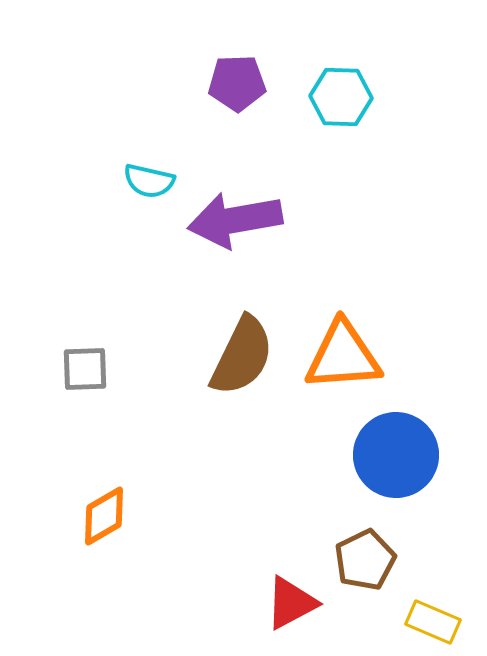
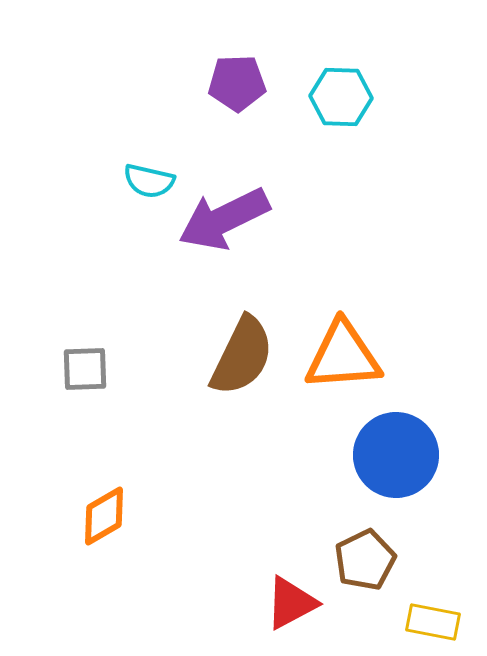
purple arrow: moved 11 px left, 1 px up; rotated 16 degrees counterclockwise
yellow rectangle: rotated 12 degrees counterclockwise
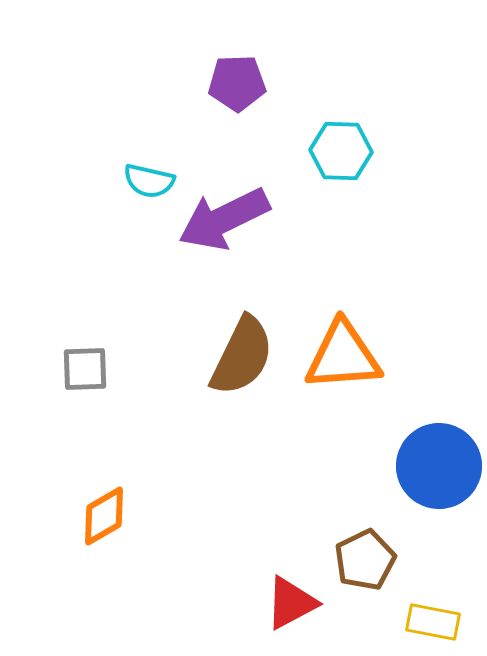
cyan hexagon: moved 54 px down
blue circle: moved 43 px right, 11 px down
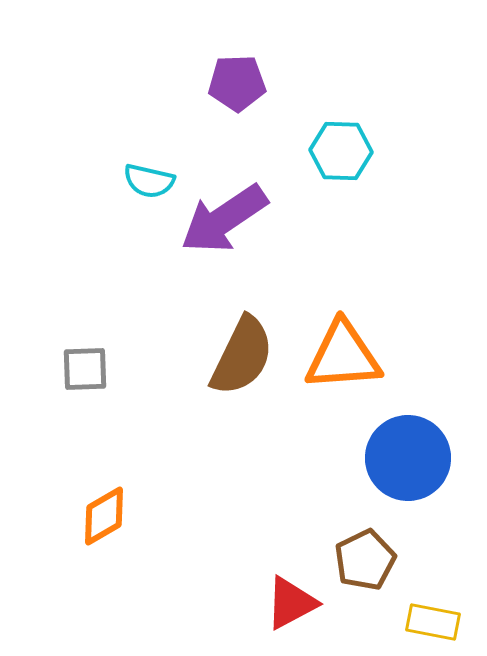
purple arrow: rotated 8 degrees counterclockwise
blue circle: moved 31 px left, 8 px up
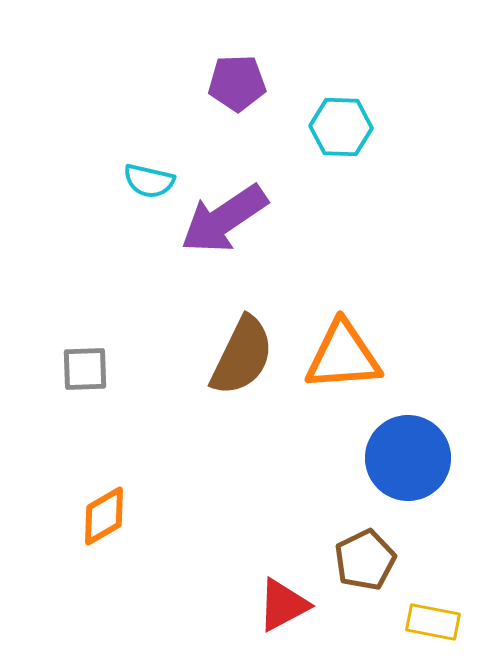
cyan hexagon: moved 24 px up
red triangle: moved 8 px left, 2 px down
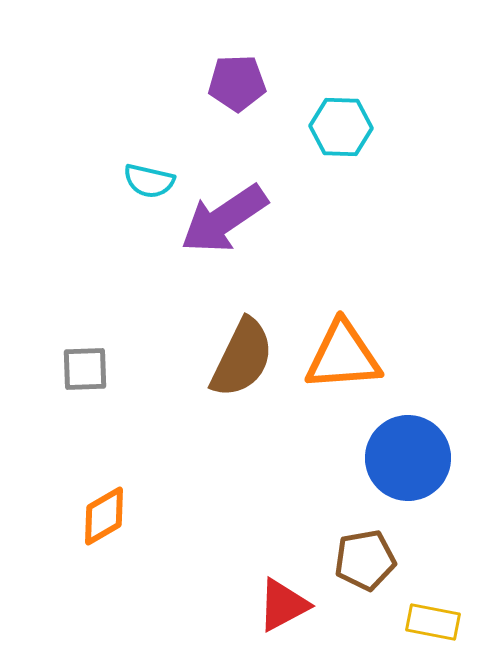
brown semicircle: moved 2 px down
brown pentagon: rotated 16 degrees clockwise
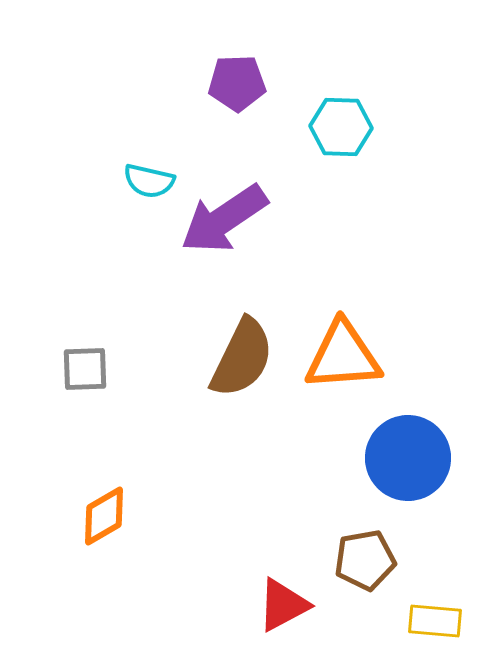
yellow rectangle: moved 2 px right, 1 px up; rotated 6 degrees counterclockwise
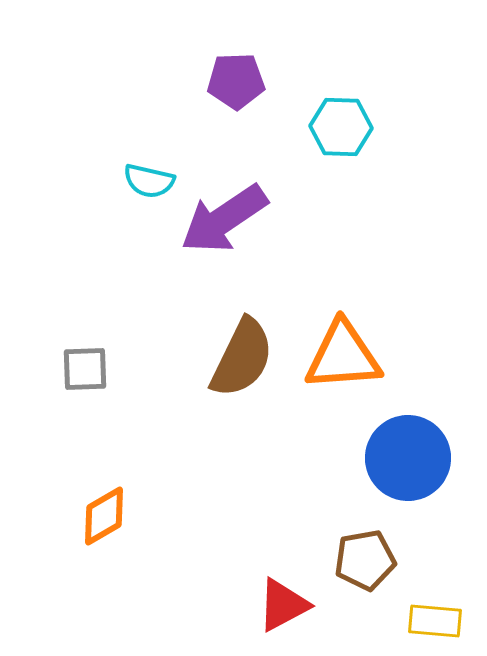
purple pentagon: moved 1 px left, 2 px up
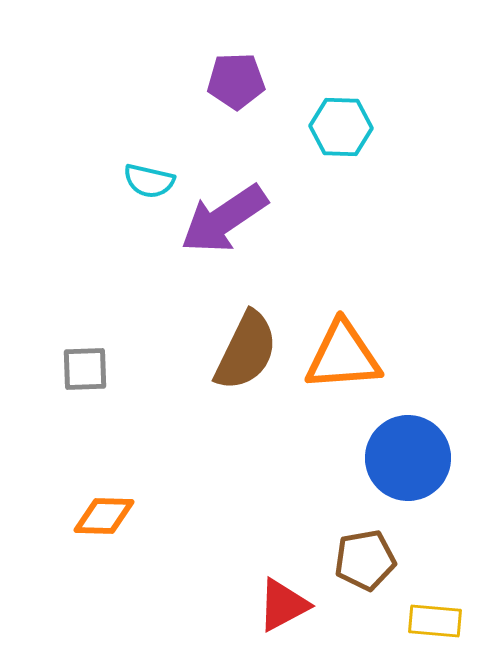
brown semicircle: moved 4 px right, 7 px up
orange diamond: rotated 32 degrees clockwise
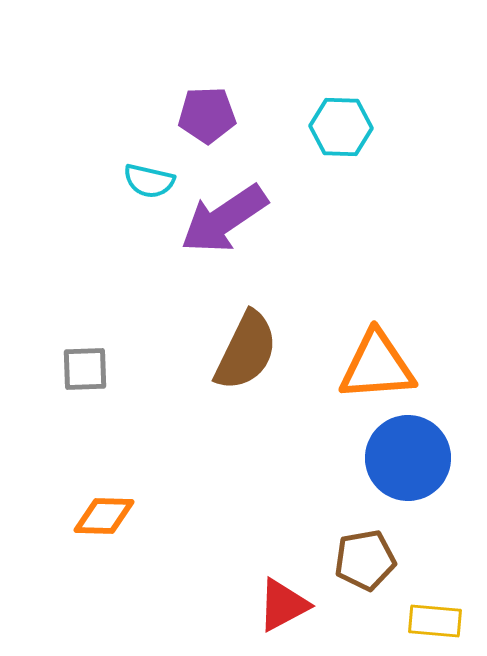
purple pentagon: moved 29 px left, 34 px down
orange triangle: moved 34 px right, 10 px down
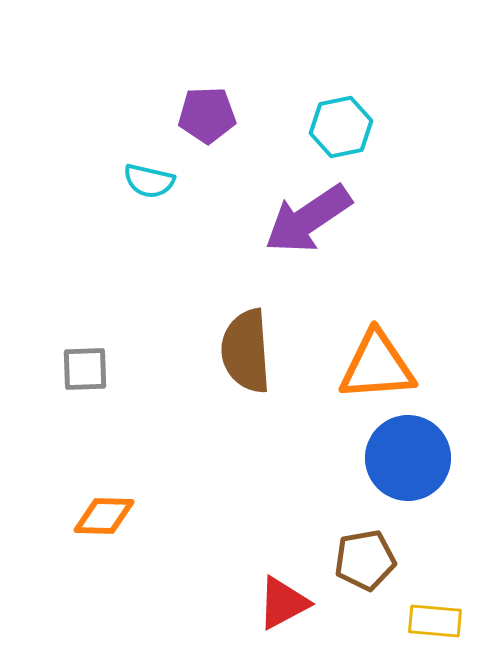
cyan hexagon: rotated 14 degrees counterclockwise
purple arrow: moved 84 px right
brown semicircle: rotated 150 degrees clockwise
red triangle: moved 2 px up
